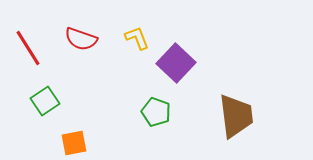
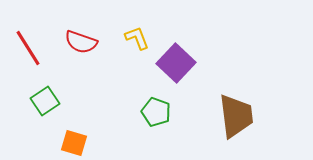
red semicircle: moved 3 px down
orange square: rotated 28 degrees clockwise
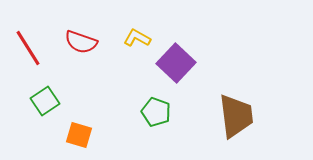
yellow L-shape: rotated 40 degrees counterclockwise
orange square: moved 5 px right, 8 px up
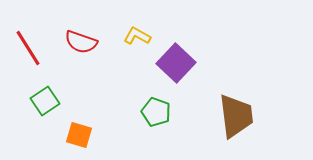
yellow L-shape: moved 2 px up
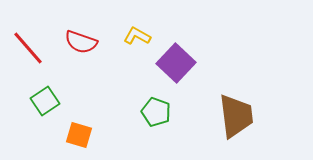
red line: rotated 9 degrees counterclockwise
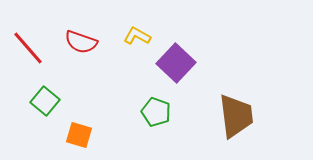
green square: rotated 16 degrees counterclockwise
